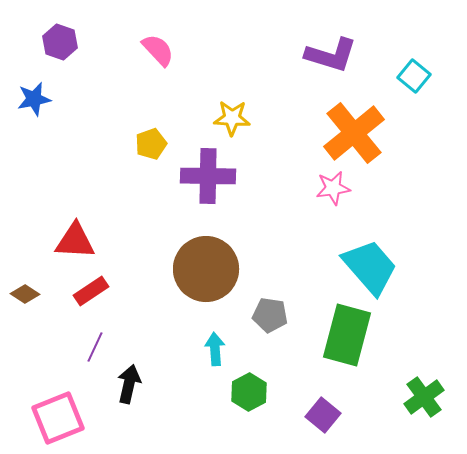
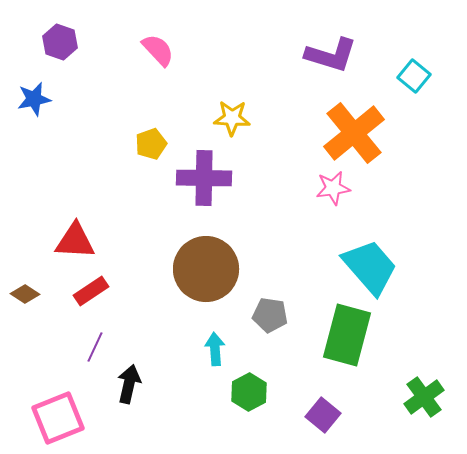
purple cross: moved 4 px left, 2 px down
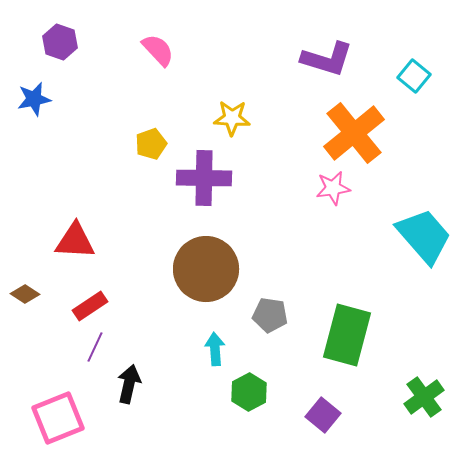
purple L-shape: moved 4 px left, 4 px down
cyan trapezoid: moved 54 px right, 31 px up
red rectangle: moved 1 px left, 15 px down
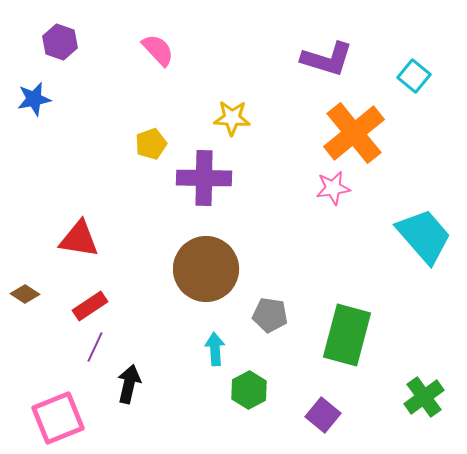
red triangle: moved 4 px right, 2 px up; rotated 6 degrees clockwise
green hexagon: moved 2 px up
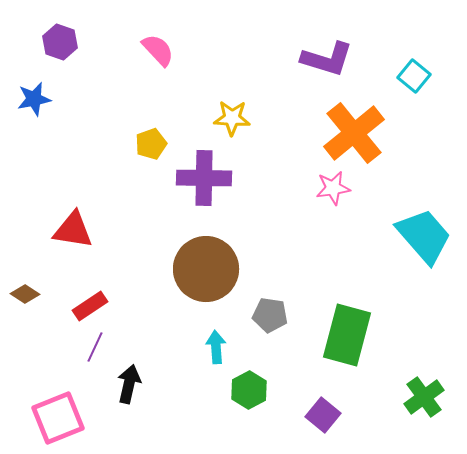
red triangle: moved 6 px left, 9 px up
cyan arrow: moved 1 px right, 2 px up
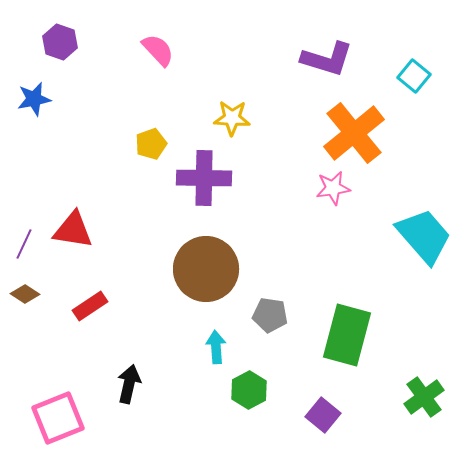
purple line: moved 71 px left, 103 px up
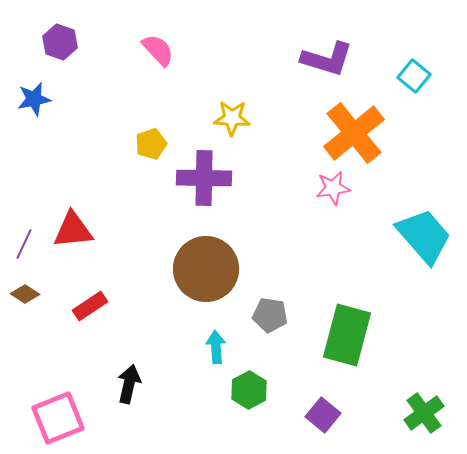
red triangle: rotated 15 degrees counterclockwise
green cross: moved 16 px down
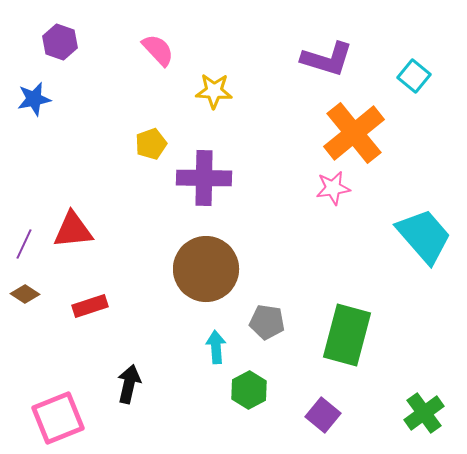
yellow star: moved 18 px left, 27 px up
red rectangle: rotated 16 degrees clockwise
gray pentagon: moved 3 px left, 7 px down
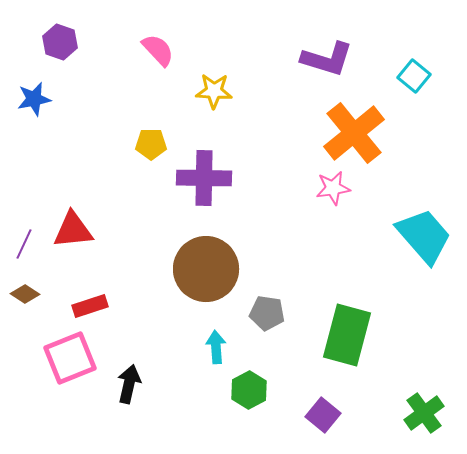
yellow pentagon: rotated 20 degrees clockwise
gray pentagon: moved 9 px up
pink square: moved 12 px right, 60 px up
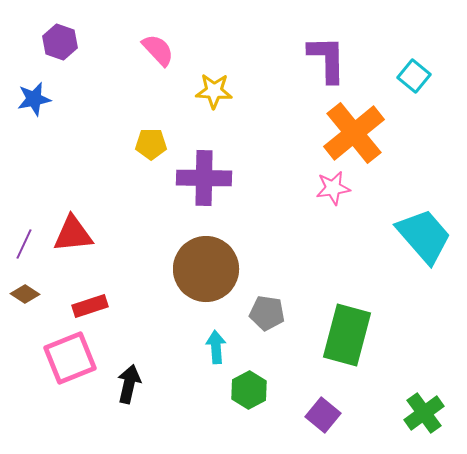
purple L-shape: rotated 108 degrees counterclockwise
red triangle: moved 4 px down
